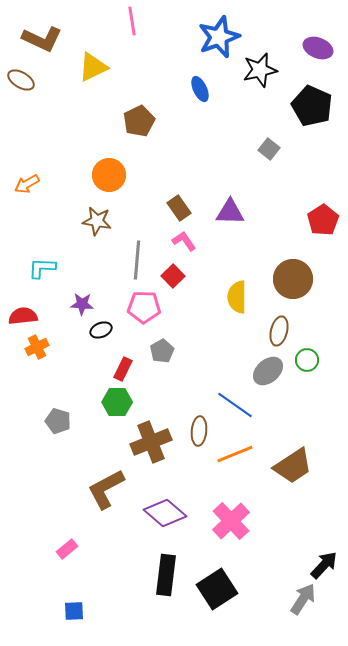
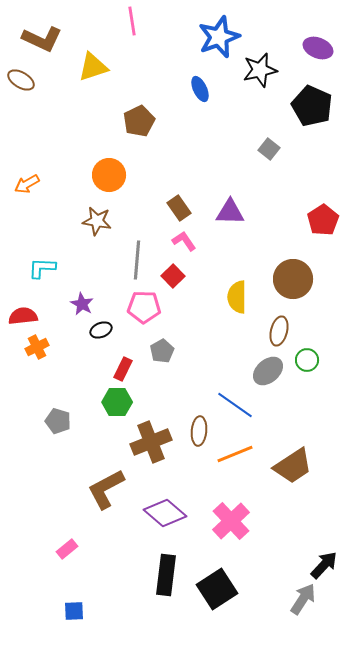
yellow triangle at (93, 67): rotated 8 degrees clockwise
purple star at (82, 304): rotated 25 degrees clockwise
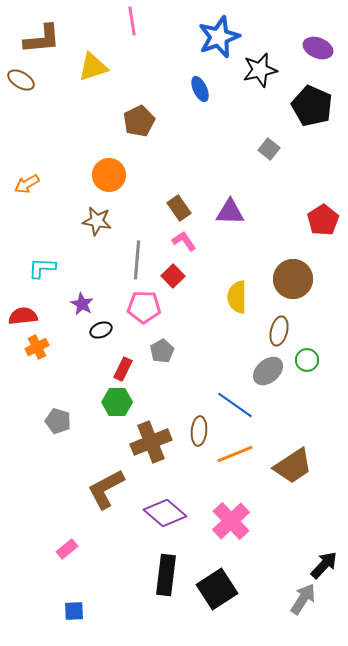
brown L-shape at (42, 39): rotated 30 degrees counterclockwise
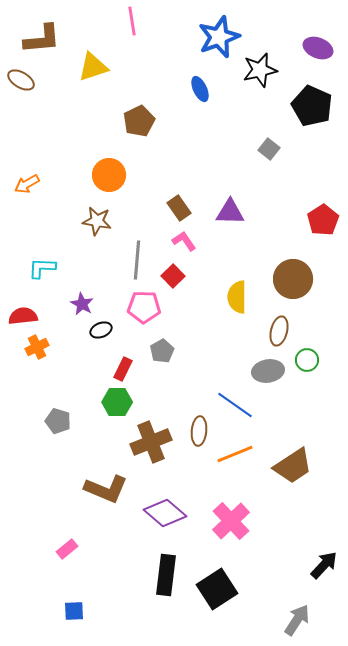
gray ellipse at (268, 371): rotated 32 degrees clockwise
brown L-shape at (106, 489): rotated 129 degrees counterclockwise
gray arrow at (303, 599): moved 6 px left, 21 px down
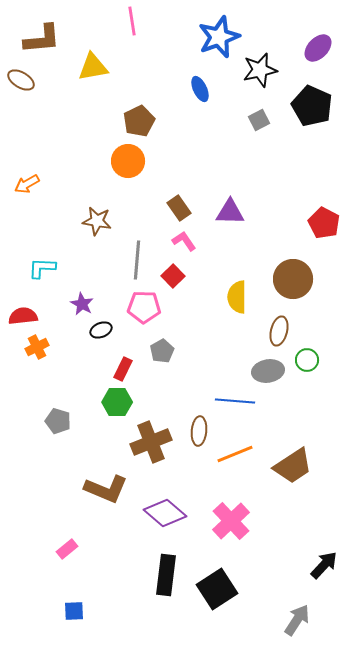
purple ellipse at (318, 48): rotated 68 degrees counterclockwise
yellow triangle at (93, 67): rotated 8 degrees clockwise
gray square at (269, 149): moved 10 px left, 29 px up; rotated 25 degrees clockwise
orange circle at (109, 175): moved 19 px right, 14 px up
red pentagon at (323, 220): moved 1 px right, 3 px down; rotated 12 degrees counterclockwise
blue line at (235, 405): moved 4 px up; rotated 30 degrees counterclockwise
